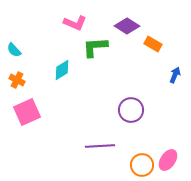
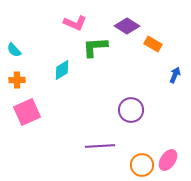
orange cross: rotated 28 degrees counterclockwise
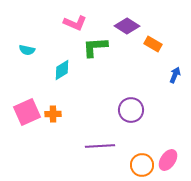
cyan semicircle: moved 13 px right; rotated 35 degrees counterclockwise
orange cross: moved 36 px right, 34 px down
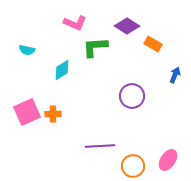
purple circle: moved 1 px right, 14 px up
orange circle: moved 9 px left, 1 px down
